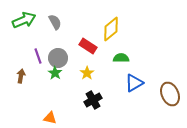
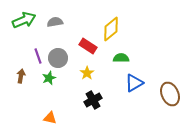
gray semicircle: rotated 70 degrees counterclockwise
green star: moved 6 px left, 5 px down; rotated 16 degrees clockwise
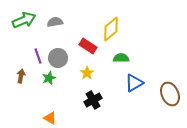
orange triangle: rotated 16 degrees clockwise
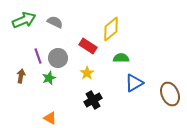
gray semicircle: rotated 35 degrees clockwise
